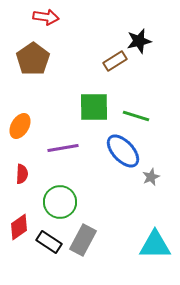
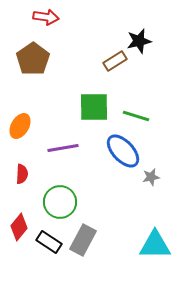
gray star: rotated 12 degrees clockwise
red diamond: rotated 16 degrees counterclockwise
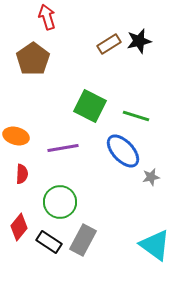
red arrow: moved 1 px right; rotated 115 degrees counterclockwise
brown rectangle: moved 6 px left, 17 px up
green square: moved 4 px left, 1 px up; rotated 28 degrees clockwise
orange ellipse: moved 4 px left, 10 px down; rotated 75 degrees clockwise
cyan triangle: rotated 36 degrees clockwise
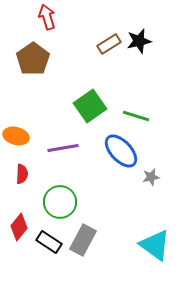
green square: rotated 28 degrees clockwise
blue ellipse: moved 2 px left
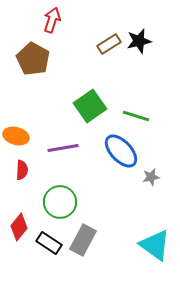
red arrow: moved 5 px right, 3 px down; rotated 35 degrees clockwise
brown pentagon: rotated 8 degrees counterclockwise
red semicircle: moved 4 px up
black rectangle: moved 1 px down
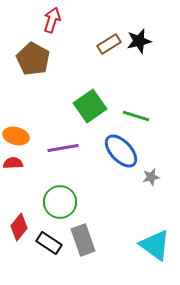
red semicircle: moved 9 px left, 7 px up; rotated 96 degrees counterclockwise
gray rectangle: rotated 48 degrees counterclockwise
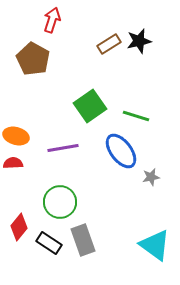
blue ellipse: rotated 6 degrees clockwise
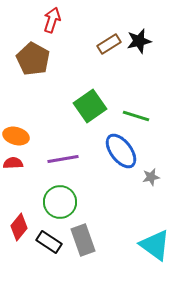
purple line: moved 11 px down
black rectangle: moved 1 px up
